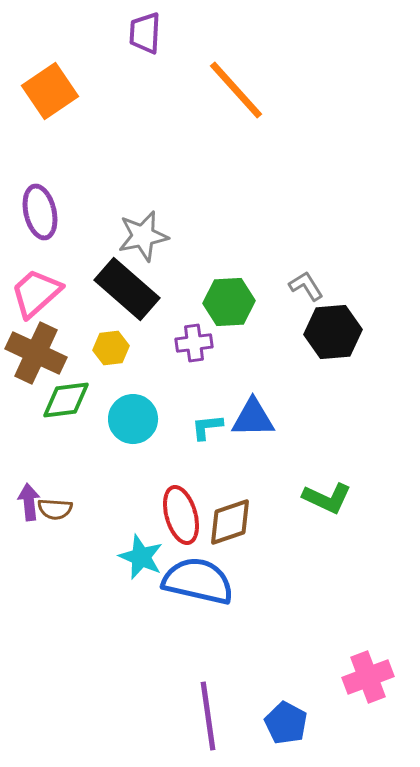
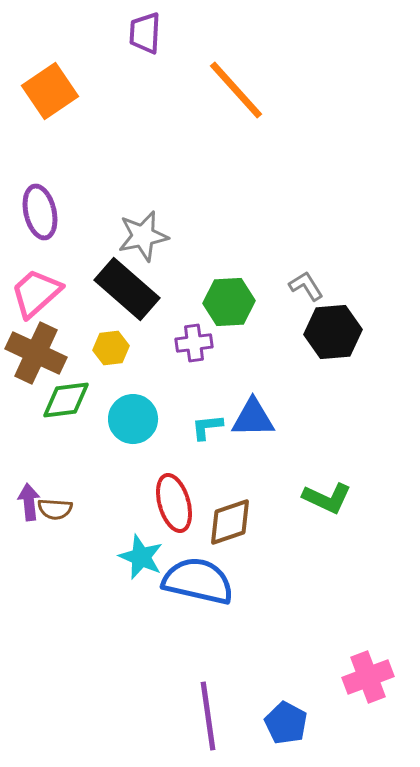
red ellipse: moved 7 px left, 12 px up
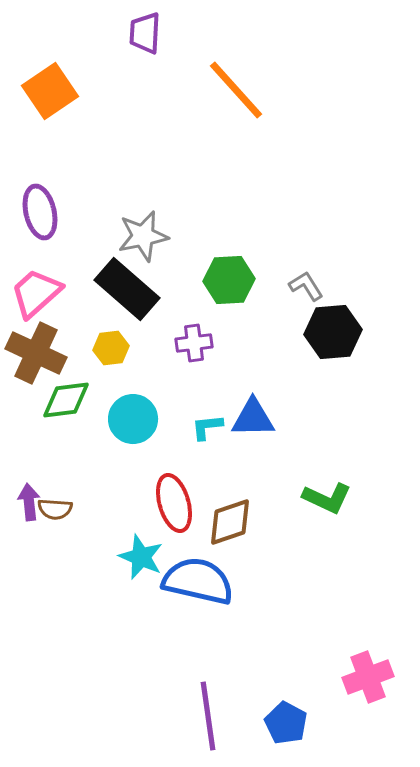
green hexagon: moved 22 px up
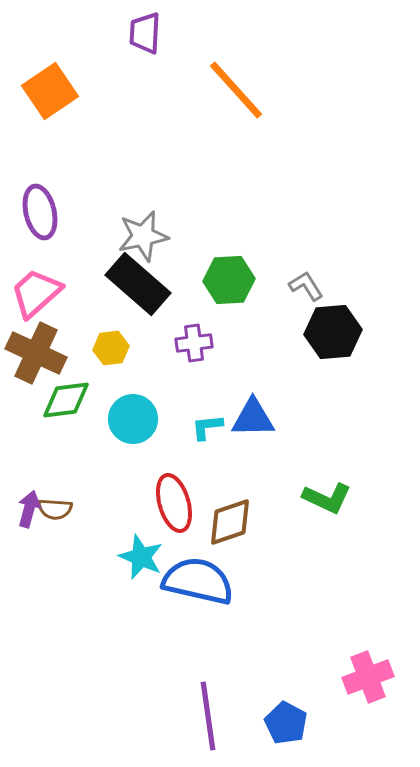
black rectangle: moved 11 px right, 5 px up
purple arrow: moved 7 px down; rotated 21 degrees clockwise
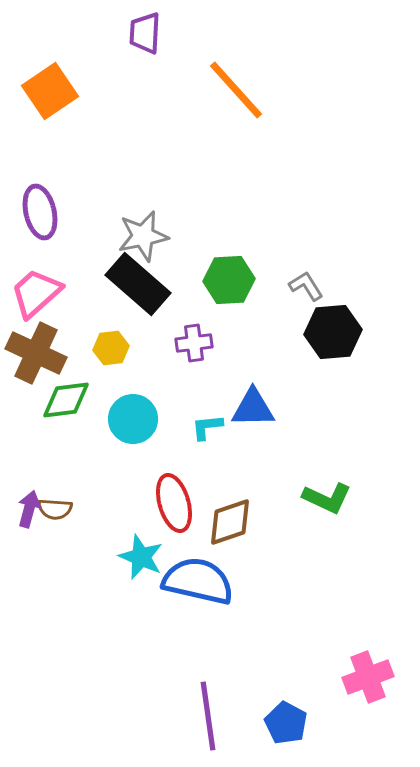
blue triangle: moved 10 px up
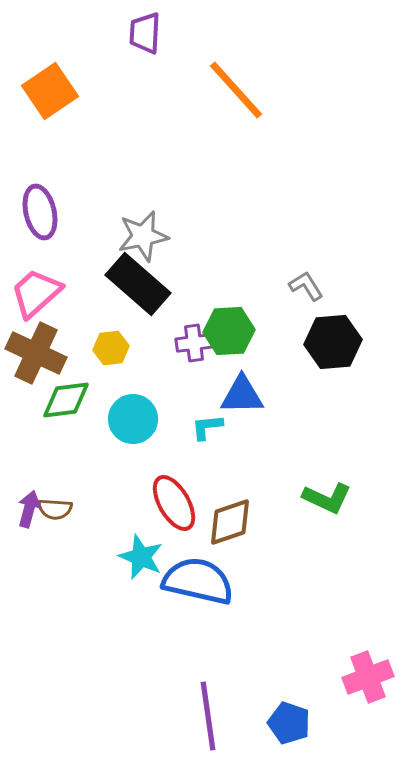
green hexagon: moved 51 px down
black hexagon: moved 10 px down
blue triangle: moved 11 px left, 13 px up
red ellipse: rotated 14 degrees counterclockwise
blue pentagon: moved 3 px right; rotated 9 degrees counterclockwise
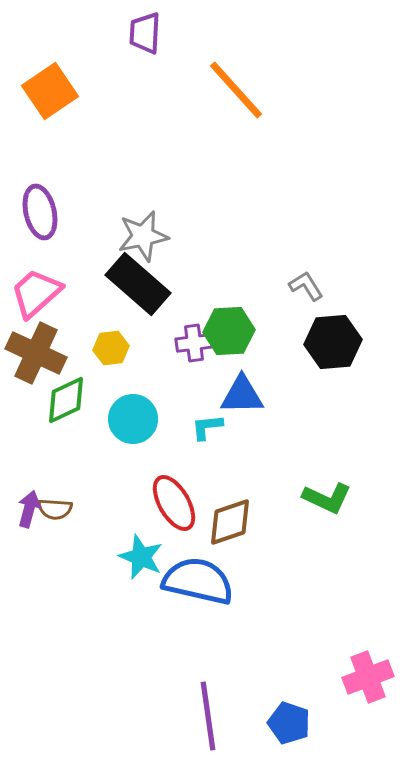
green diamond: rotated 18 degrees counterclockwise
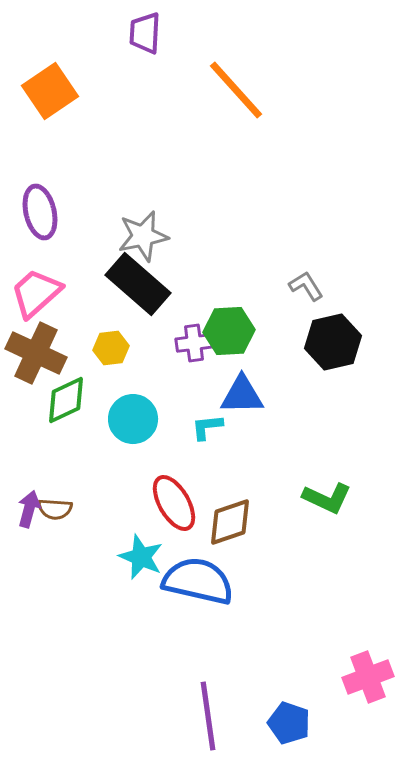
black hexagon: rotated 8 degrees counterclockwise
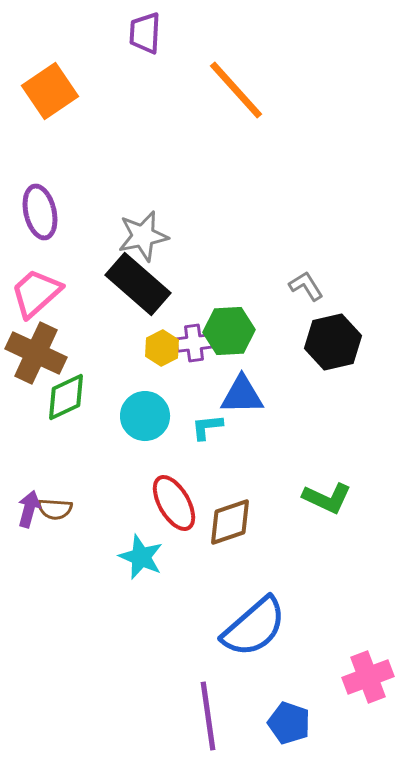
yellow hexagon: moved 51 px right; rotated 20 degrees counterclockwise
green diamond: moved 3 px up
cyan circle: moved 12 px right, 3 px up
blue semicircle: moved 56 px right, 46 px down; rotated 126 degrees clockwise
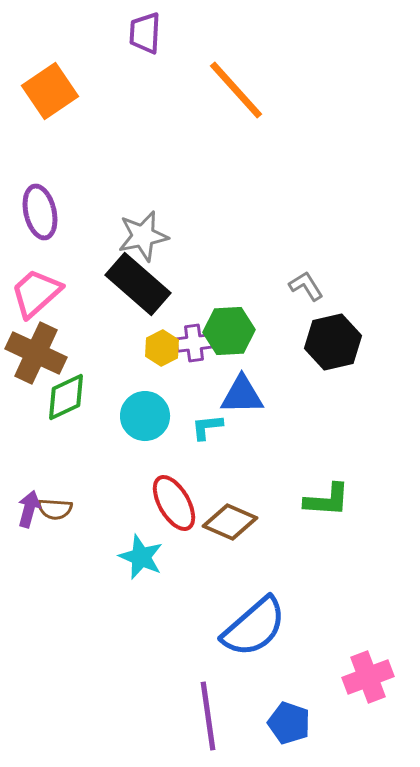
green L-shape: moved 2 px down; rotated 21 degrees counterclockwise
brown diamond: rotated 42 degrees clockwise
